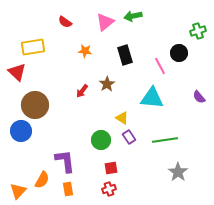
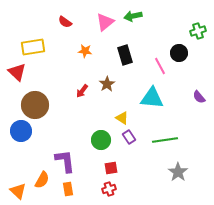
orange triangle: rotated 30 degrees counterclockwise
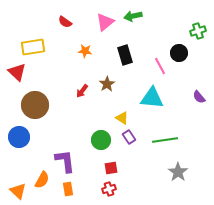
blue circle: moved 2 px left, 6 px down
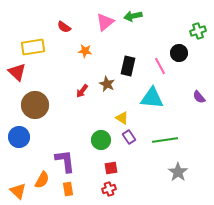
red semicircle: moved 1 px left, 5 px down
black rectangle: moved 3 px right, 11 px down; rotated 30 degrees clockwise
brown star: rotated 14 degrees counterclockwise
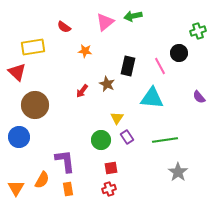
yellow triangle: moved 5 px left; rotated 32 degrees clockwise
purple rectangle: moved 2 px left
orange triangle: moved 2 px left, 3 px up; rotated 18 degrees clockwise
